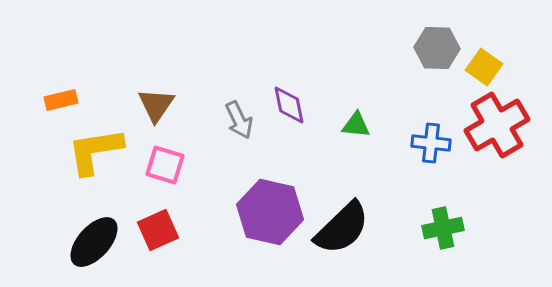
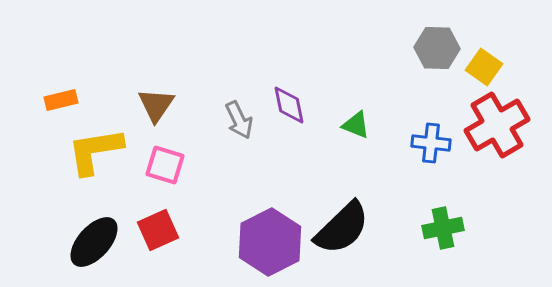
green triangle: rotated 16 degrees clockwise
purple hexagon: moved 30 px down; rotated 20 degrees clockwise
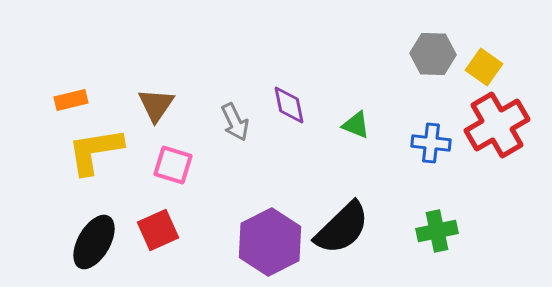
gray hexagon: moved 4 px left, 6 px down
orange rectangle: moved 10 px right
gray arrow: moved 4 px left, 2 px down
pink square: moved 8 px right
green cross: moved 6 px left, 3 px down
black ellipse: rotated 12 degrees counterclockwise
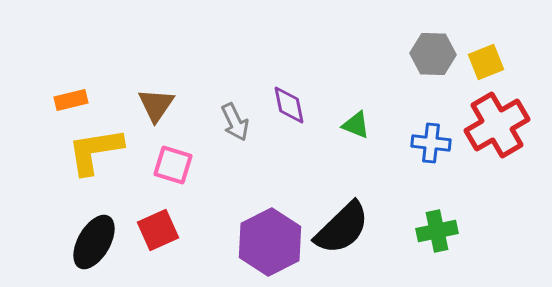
yellow square: moved 2 px right, 5 px up; rotated 33 degrees clockwise
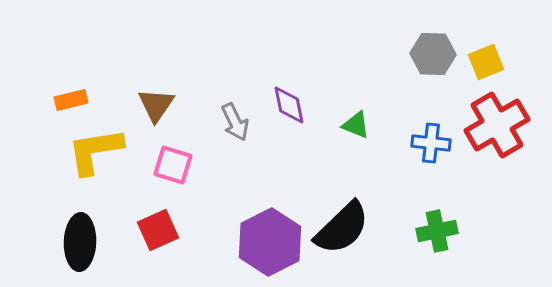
black ellipse: moved 14 px left; rotated 28 degrees counterclockwise
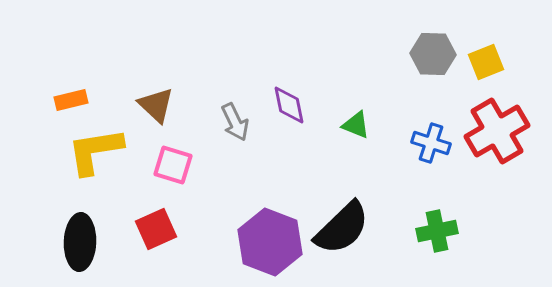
brown triangle: rotated 21 degrees counterclockwise
red cross: moved 6 px down
blue cross: rotated 12 degrees clockwise
red square: moved 2 px left, 1 px up
purple hexagon: rotated 12 degrees counterclockwise
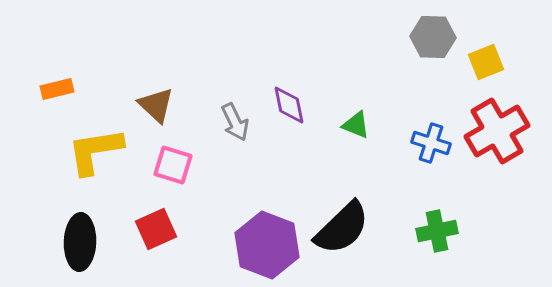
gray hexagon: moved 17 px up
orange rectangle: moved 14 px left, 11 px up
purple hexagon: moved 3 px left, 3 px down
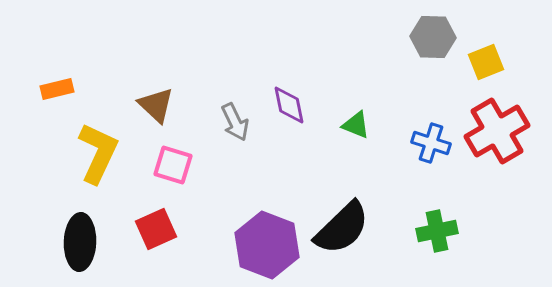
yellow L-shape: moved 3 px right, 2 px down; rotated 124 degrees clockwise
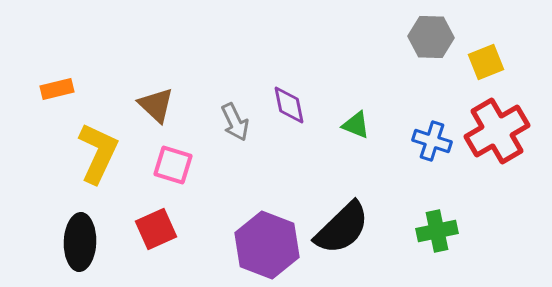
gray hexagon: moved 2 px left
blue cross: moved 1 px right, 2 px up
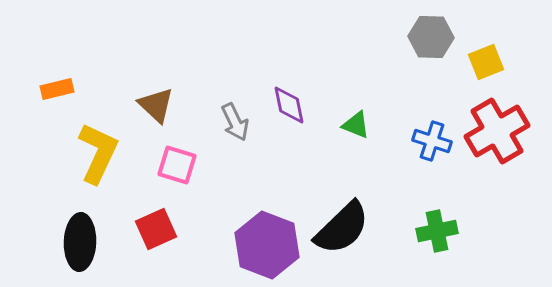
pink square: moved 4 px right
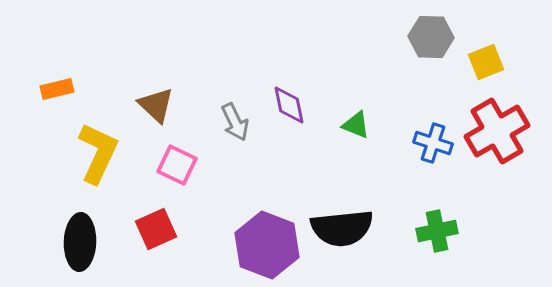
blue cross: moved 1 px right, 2 px down
pink square: rotated 9 degrees clockwise
black semicircle: rotated 38 degrees clockwise
